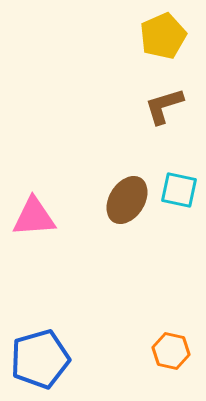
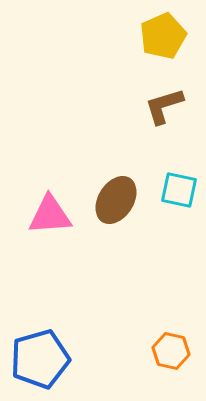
brown ellipse: moved 11 px left
pink triangle: moved 16 px right, 2 px up
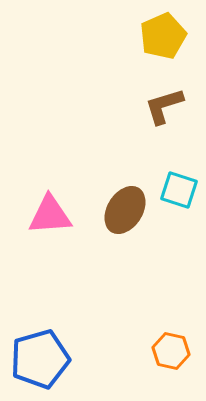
cyan square: rotated 6 degrees clockwise
brown ellipse: moved 9 px right, 10 px down
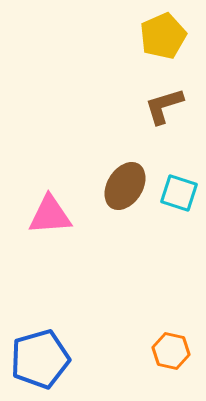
cyan square: moved 3 px down
brown ellipse: moved 24 px up
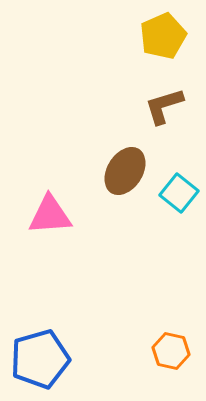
brown ellipse: moved 15 px up
cyan square: rotated 21 degrees clockwise
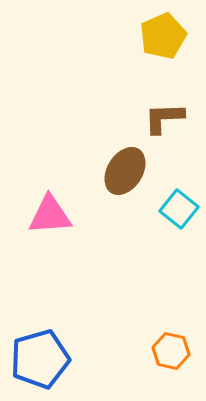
brown L-shape: moved 12 px down; rotated 15 degrees clockwise
cyan square: moved 16 px down
